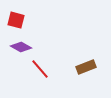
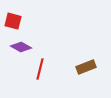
red square: moved 3 px left, 1 px down
red line: rotated 55 degrees clockwise
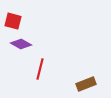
purple diamond: moved 3 px up
brown rectangle: moved 17 px down
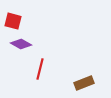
brown rectangle: moved 2 px left, 1 px up
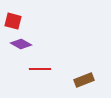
red line: rotated 75 degrees clockwise
brown rectangle: moved 3 px up
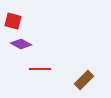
brown rectangle: rotated 24 degrees counterclockwise
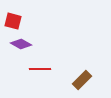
brown rectangle: moved 2 px left
